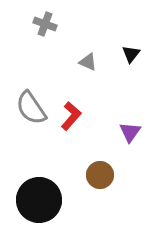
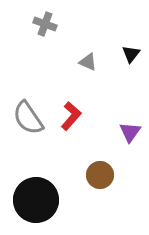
gray semicircle: moved 3 px left, 10 px down
black circle: moved 3 px left
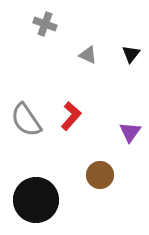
gray triangle: moved 7 px up
gray semicircle: moved 2 px left, 2 px down
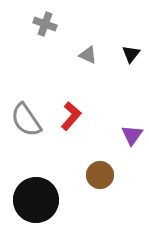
purple triangle: moved 2 px right, 3 px down
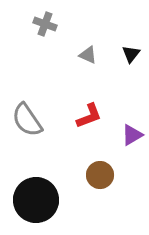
red L-shape: moved 18 px right; rotated 28 degrees clockwise
gray semicircle: moved 1 px right
purple triangle: rotated 25 degrees clockwise
